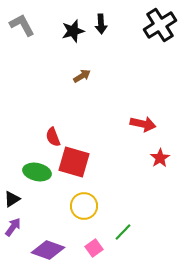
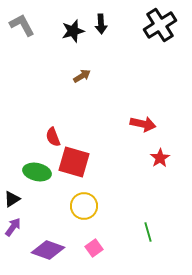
green line: moved 25 px right; rotated 60 degrees counterclockwise
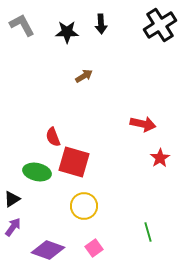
black star: moved 6 px left, 1 px down; rotated 15 degrees clockwise
brown arrow: moved 2 px right
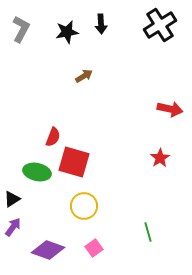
gray L-shape: moved 1 px left, 4 px down; rotated 56 degrees clockwise
black star: rotated 10 degrees counterclockwise
red arrow: moved 27 px right, 15 px up
red semicircle: rotated 138 degrees counterclockwise
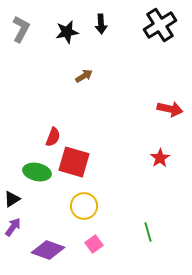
pink square: moved 4 px up
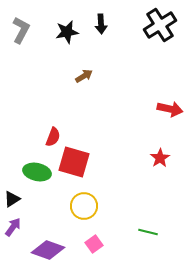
gray L-shape: moved 1 px down
green line: rotated 60 degrees counterclockwise
